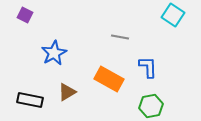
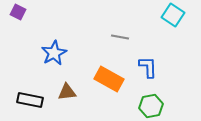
purple square: moved 7 px left, 3 px up
brown triangle: rotated 24 degrees clockwise
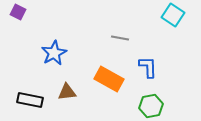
gray line: moved 1 px down
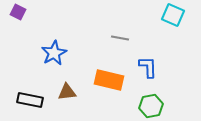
cyan square: rotated 10 degrees counterclockwise
orange rectangle: moved 1 px down; rotated 16 degrees counterclockwise
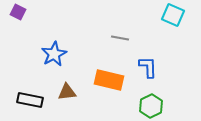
blue star: moved 1 px down
green hexagon: rotated 15 degrees counterclockwise
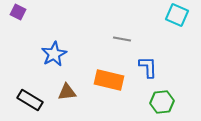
cyan square: moved 4 px right
gray line: moved 2 px right, 1 px down
black rectangle: rotated 20 degrees clockwise
green hexagon: moved 11 px right, 4 px up; rotated 20 degrees clockwise
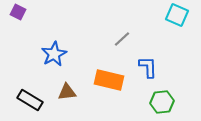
gray line: rotated 54 degrees counterclockwise
